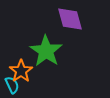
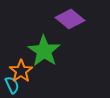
purple diamond: rotated 36 degrees counterclockwise
green star: moved 2 px left
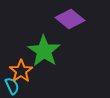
cyan semicircle: moved 1 px down
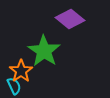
cyan semicircle: moved 2 px right
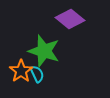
green star: rotated 16 degrees counterclockwise
cyan semicircle: moved 23 px right, 12 px up
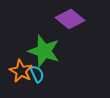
orange star: rotated 10 degrees counterclockwise
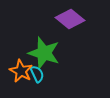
green star: moved 2 px down
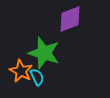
purple diamond: rotated 60 degrees counterclockwise
cyan semicircle: moved 3 px down
